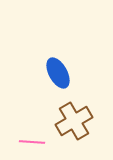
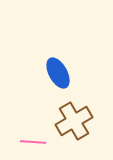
pink line: moved 1 px right
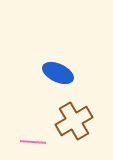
blue ellipse: rotated 36 degrees counterclockwise
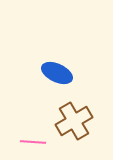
blue ellipse: moved 1 px left
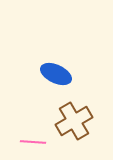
blue ellipse: moved 1 px left, 1 px down
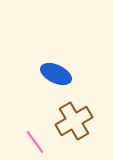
pink line: moved 2 px right; rotated 50 degrees clockwise
